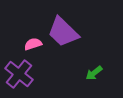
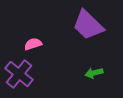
purple trapezoid: moved 25 px right, 7 px up
green arrow: rotated 24 degrees clockwise
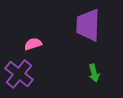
purple trapezoid: rotated 48 degrees clockwise
green arrow: rotated 90 degrees counterclockwise
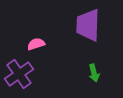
pink semicircle: moved 3 px right
purple cross: rotated 16 degrees clockwise
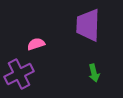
purple cross: rotated 8 degrees clockwise
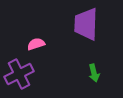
purple trapezoid: moved 2 px left, 1 px up
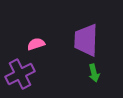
purple trapezoid: moved 16 px down
purple cross: moved 1 px right
